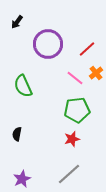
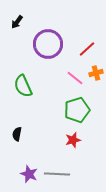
orange cross: rotated 24 degrees clockwise
green pentagon: rotated 10 degrees counterclockwise
red star: moved 1 px right, 1 px down
gray line: moved 12 px left; rotated 45 degrees clockwise
purple star: moved 7 px right, 5 px up; rotated 24 degrees counterclockwise
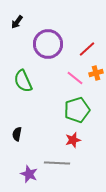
green semicircle: moved 5 px up
gray line: moved 11 px up
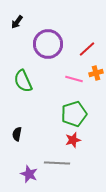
pink line: moved 1 px left, 1 px down; rotated 24 degrees counterclockwise
green pentagon: moved 3 px left, 4 px down
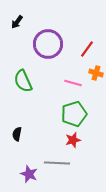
red line: rotated 12 degrees counterclockwise
orange cross: rotated 32 degrees clockwise
pink line: moved 1 px left, 4 px down
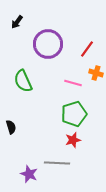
black semicircle: moved 6 px left, 7 px up; rotated 152 degrees clockwise
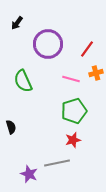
black arrow: moved 1 px down
orange cross: rotated 32 degrees counterclockwise
pink line: moved 2 px left, 4 px up
green pentagon: moved 3 px up
gray line: rotated 15 degrees counterclockwise
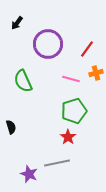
red star: moved 5 px left, 3 px up; rotated 21 degrees counterclockwise
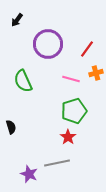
black arrow: moved 3 px up
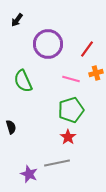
green pentagon: moved 3 px left, 1 px up
